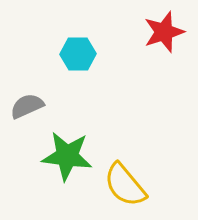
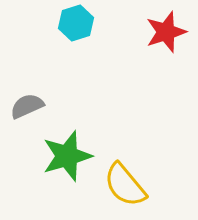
red star: moved 2 px right
cyan hexagon: moved 2 px left, 31 px up; rotated 16 degrees counterclockwise
green star: rotated 24 degrees counterclockwise
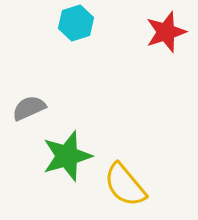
gray semicircle: moved 2 px right, 2 px down
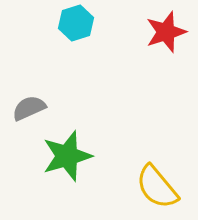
yellow semicircle: moved 32 px right, 2 px down
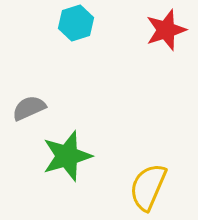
red star: moved 2 px up
yellow semicircle: moved 9 px left; rotated 63 degrees clockwise
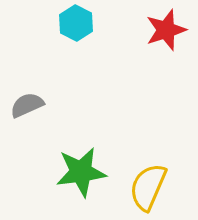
cyan hexagon: rotated 16 degrees counterclockwise
gray semicircle: moved 2 px left, 3 px up
green star: moved 14 px right, 16 px down; rotated 9 degrees clockwise
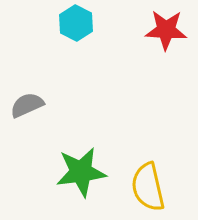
red star: rotated 21 degrees clockwise
yellow semicircle: rotated 36 degrees counterclockwise
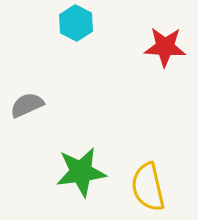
red star: moved 1 px left, 17 px down
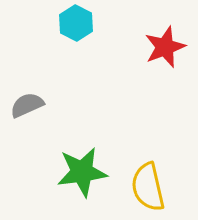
red star: rotated 24 degrees counterclockwise
green star: moved 1 px right
